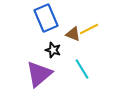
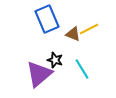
blue rectangle: moved 1 px right, 1 px down
black star: moved 2 px right, 10 px down
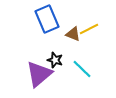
cyan line: rotated 15 degrees counterclockwise
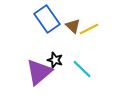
blue rectangle: rotated 12 degrees counterclockwise
brown triangle: moved 8 px up; rotated 21 degrees clockwise
purple triangle: moved 2 px up
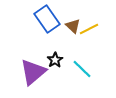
black star: rotated 21 degrees clockwise
purple triangle: moved 6 px left
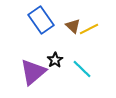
blue rectangle: moved 6 px left, 1 px down
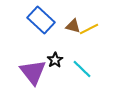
blue rectangle: rotated 12 degrees counterclockwise
brown triangle: rotated 28 degrees counterclockwise
purple triangle: rotated 28 degrees counterclockwise
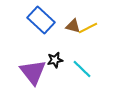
yellow line: moved 1 px left, 1 px up
black star: rotated 21 degrees clockwise
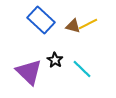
yellow line: moved 4 px up
black star: rotated 28 degrees counterclockwise
purple triangle: moved 4 px left; rotated 8 degrees counterclockwise
